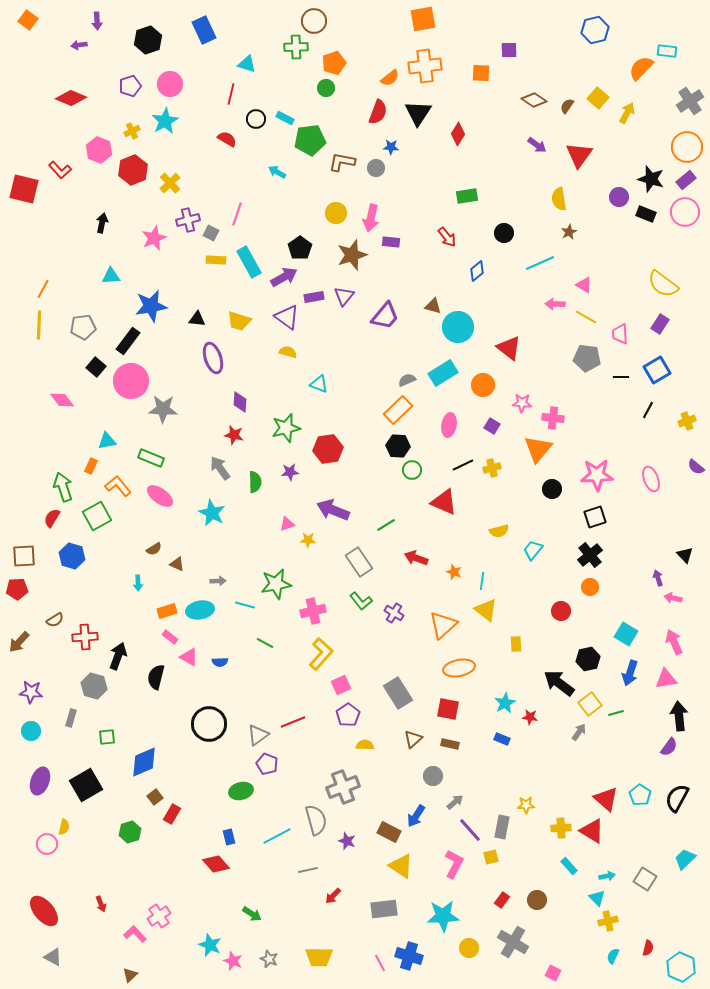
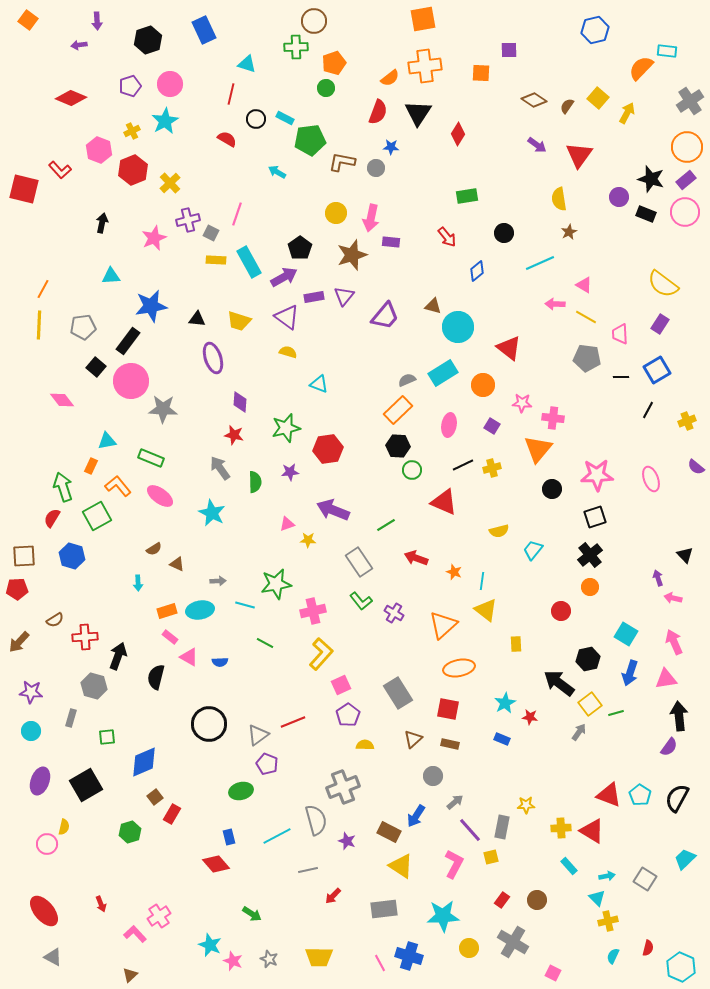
red triangle at (606, 799): moved 3 px right, 4 px up; rotated 20 degrees counterclockwise
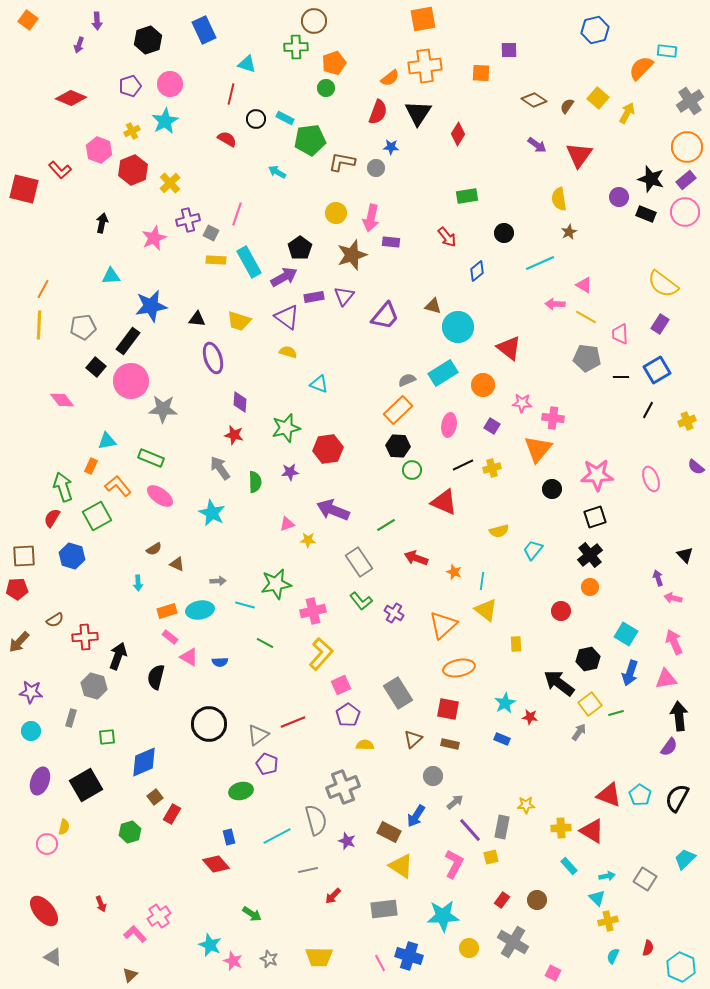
purple arrow at (79, 45): rotated 63 degrees counterclockwise
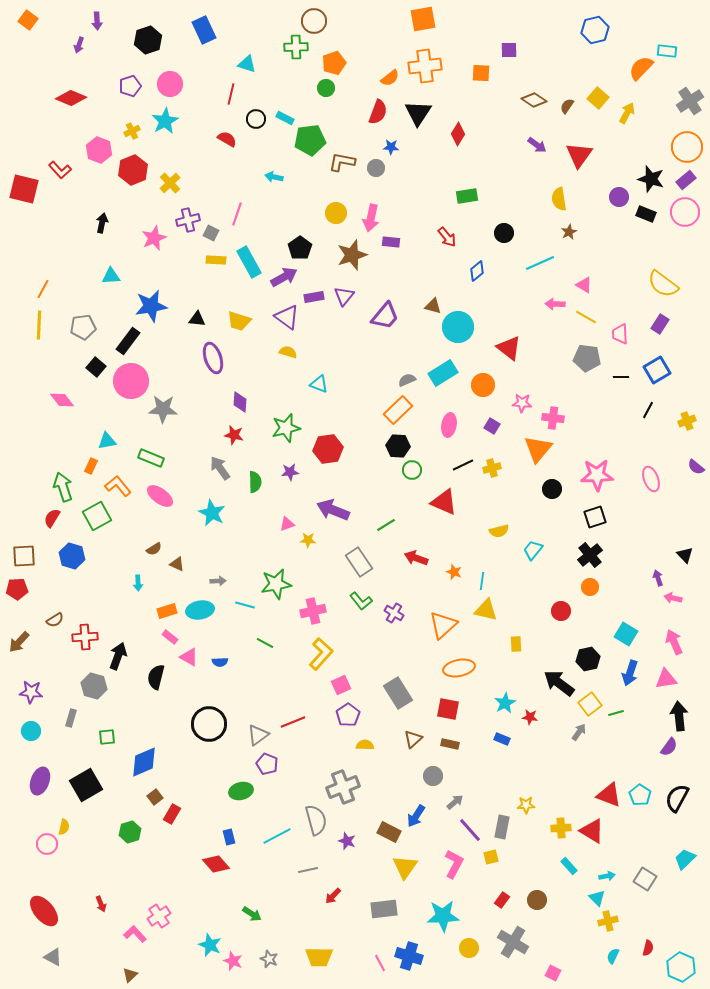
cyan arrow at (277, 172): moved 3 px left, 5 px down; rotated 18 degrees counterclockwise
yellow triangle at (486, 610): rotated 25 degrees counterclockwise
yellow triangle at (401, 866): moved 4 px right, 1 px down; rotated 32 degrees clockwise
